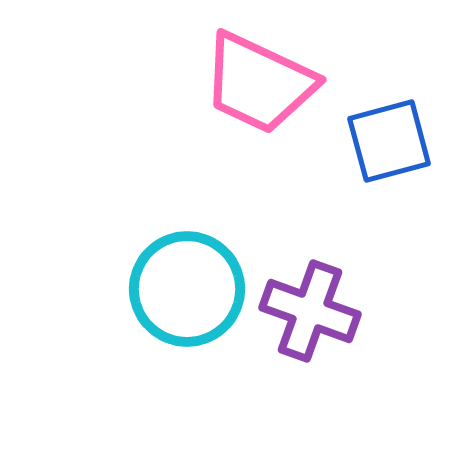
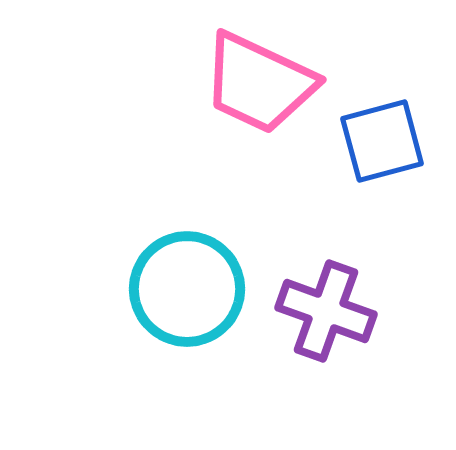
blue square: moved 7 px left
purple cross: moved 16 px right
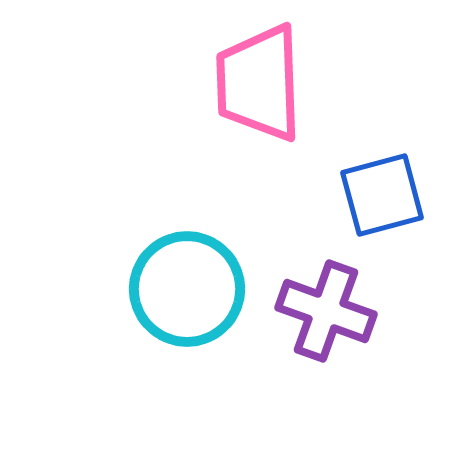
pink trapezoid: rotated 63 degrees clockwise
blue square: moved 54 px down
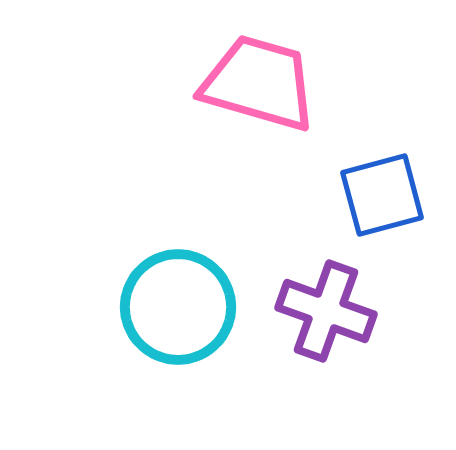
pink trapezoid: rotated 108 degrees clockwise
cyan circle: moved 9 px left, 18 px down
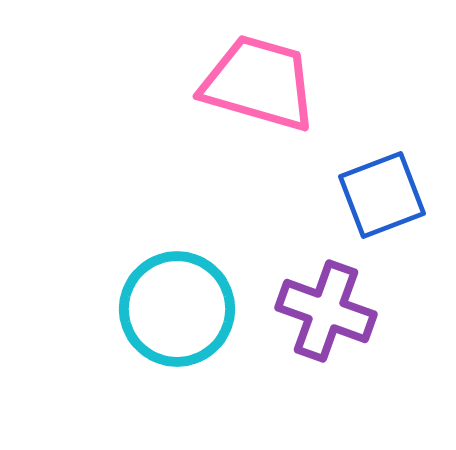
blue square: rotated 6 degrees counterclockwise
cyan circle: moved 1 px left, 2 px down
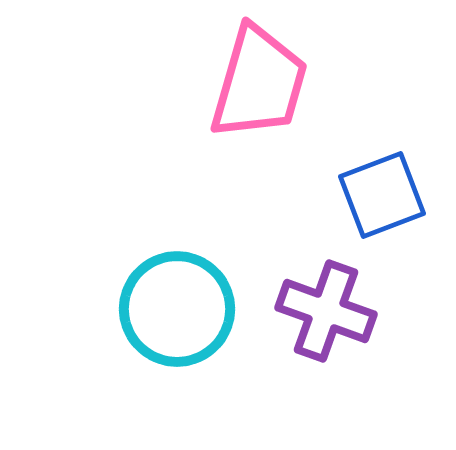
pink trapezoid: rotated 90 degrees clockwise
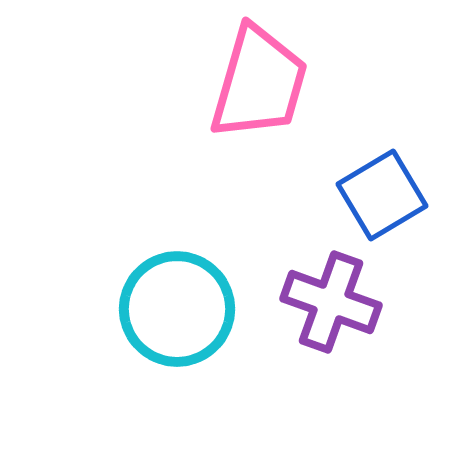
blue square: rotated 10 degrees counterclockwise
purple cross: moved 5 px right, 9 px up
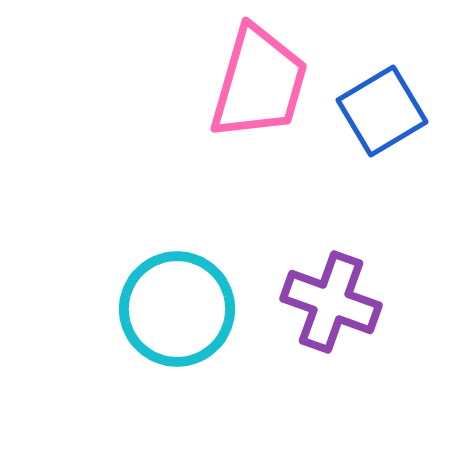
blue square: moved 84 px up
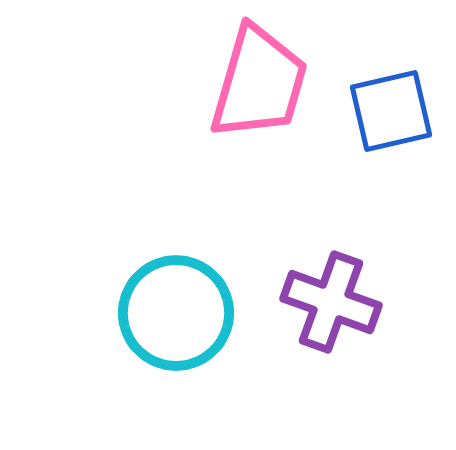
blue square: moved 9 px right; rotated 18 degrees clockwise
cyan circle: moved 1 px left, 4 px down
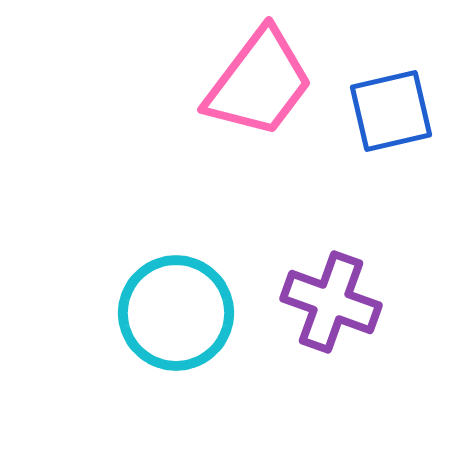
pink trapezoid: rotated 21 degrees clockwise
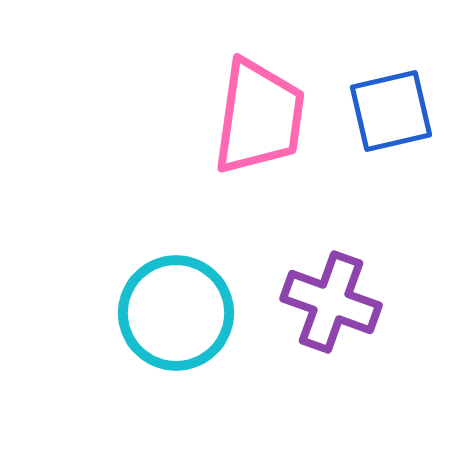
pink trapezoid: moved 34 px down; rotated 29 degrees counterclockwise
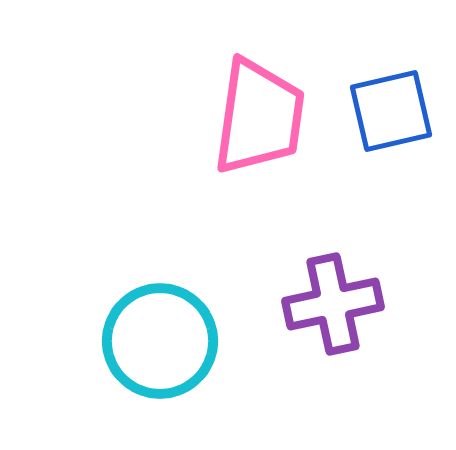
purple cross: moved 2 px right, 2 px down; rotated 32 degrees counterclockwise
cyan circle: moved 16 px left, 28 px down
